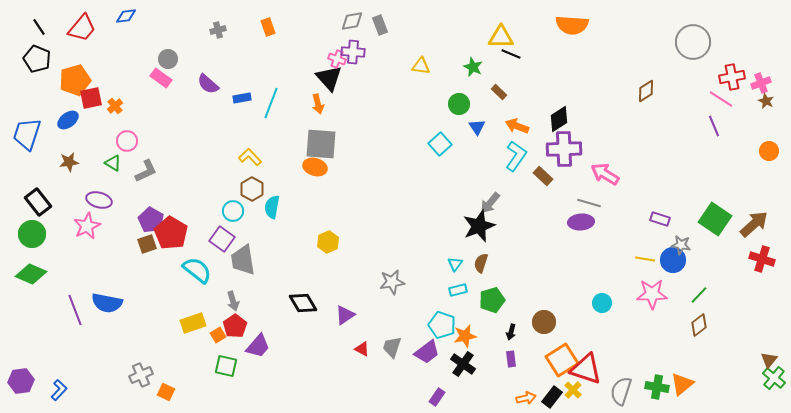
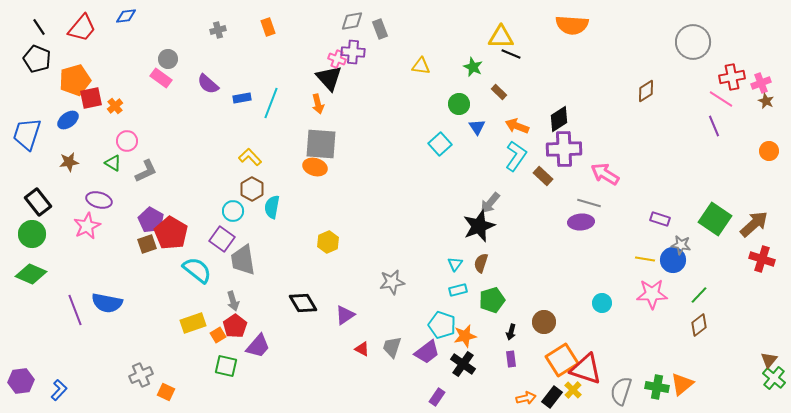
gray rectangle at (380, 25): moved 4 px down
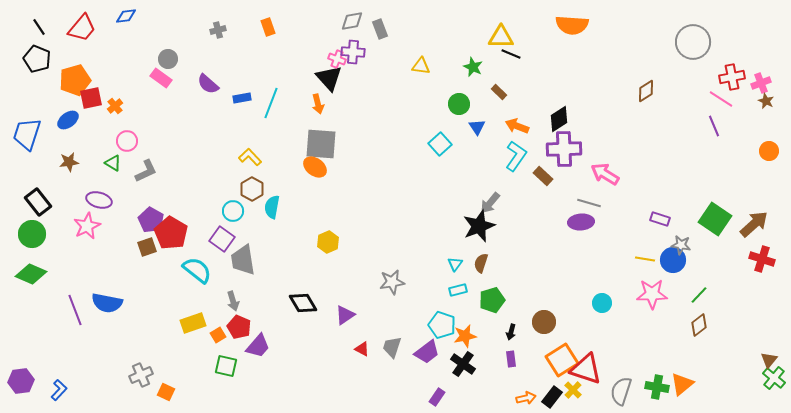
orange ellipse at (315, 167): rotated 20 degrees clockwise
brown square at (147, 244): moved 3 px down
red pentagon at (235, 326): moved 4 px right, 1 px down; rotated 15 degrees counterclockwise
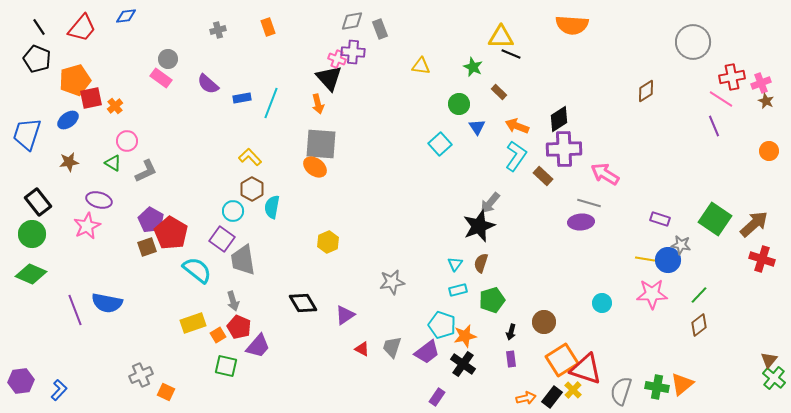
blue circle at (673, 260): moved 5 px left
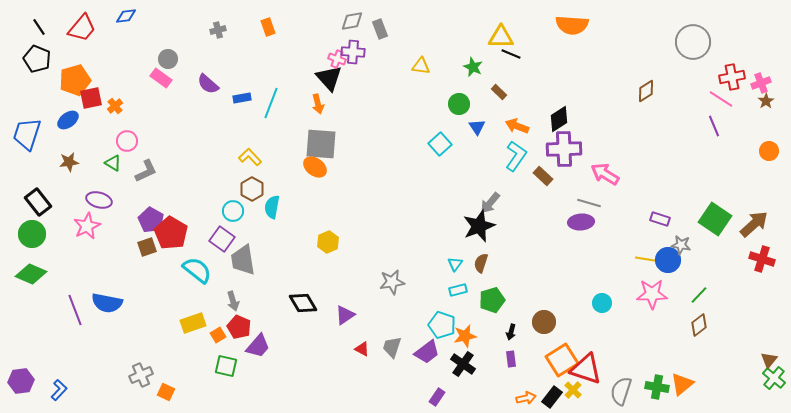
brown star at (766, 101): rotated 14 degrees clockwise
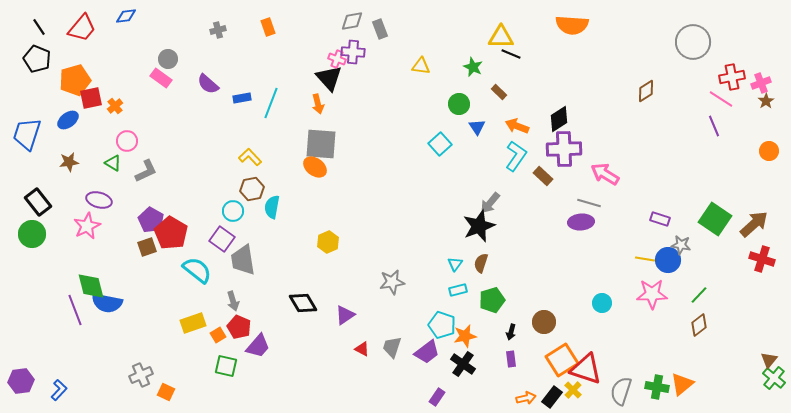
brown hexagon at (252, 189): rotated 20 degrees clockwise
green diamond at (31, 274): moved 60 px right, 12 px down; rotated 52 degrees clockwise
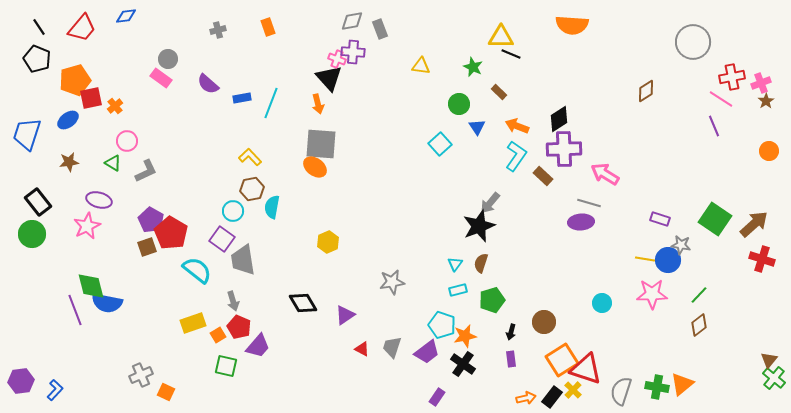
blue L-shape at (59, 390): moved 4 px left
